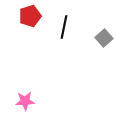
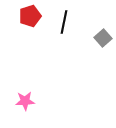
black line: moved 5 px up
gray square: moved 1 px left
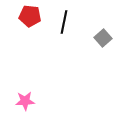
red pentagon: rotated 25 degrees clockwise
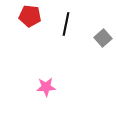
black line: moved 2 px right, 2 px down
pink star: moved 21 px right, 14 px up
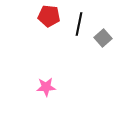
red pentagon: moved 19 px right
black line: moved 13 px right
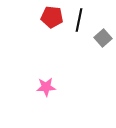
red pentagon: moved 3 px right, 1 px down
black line: moved 4 px up
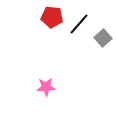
black line: moved 4 px down; rotated 30 degrees clockwise
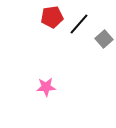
red pentagon: rotated 15 degrees counterclockwise
gray square: moved 1 px right, 1 px down
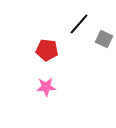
red pentagon: moved 5 px left, 33 px down; rotated 15 degrees clockwise
gray square: rotated 24 degrees counterclockwise
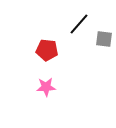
gray square: rotated 18 degrees counterclockwise
